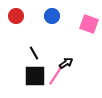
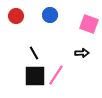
blue circle: moved 2 px left, 1 px up
black arrow: moved 16 px right, 10 px up; rotated 32 degrees clockwise
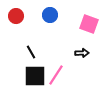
black line: moved 3 px left, 1 px up
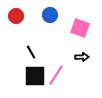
pink square: moved 9 px left, 4 px down
black arrow: moved 4 px down
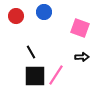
blue circle: moved 6 px left, 3 px up
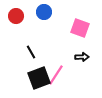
black square: moved 4 px right, 2 px down; rotated 20 degrees counterclockwise
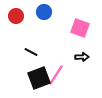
black line: rotated 32 degrees counterclockwise
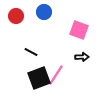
pink square: moved 1 px left, 2 px down
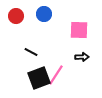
blue circle: moved 2 px down
pink square: rotated 18 degrees counterclockwise
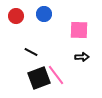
pink line: rotated 70 degrees counterclockwise
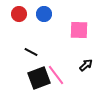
red circle: moved 3 px right, 2 px up
black arrow: moved 4 px right, 8 px down; rotated 40 degrees counterclockwise
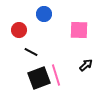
red circle: moved 16 px down
pink line: rotated 20 degrees clockwise
